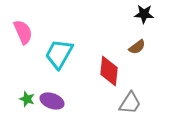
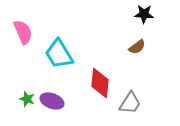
cyan trapezoid: rotated 60 degrees counterclockwise
red diamond: moved 9 px left, 12 px down
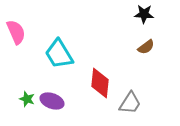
pink semicircle: moved 7 px left
brown semicircle: moved 9 px right
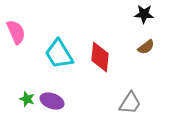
red diamond: moved 26 px up
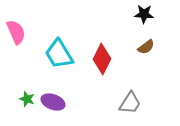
red diamond: moved 2 px right, 2 px down; rotated 20 degrees clockwise
purple ellipse: moved 1 px right, 1 px down
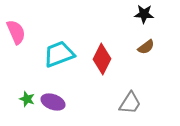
cyan trapezoid: rotated 100 degrees clockwise
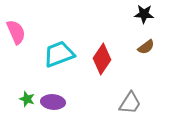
red diamond: rotated 8 degrees clockwise
purple ellipse: rotated 15 degrees counterclockwise
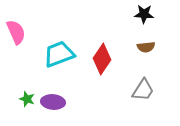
brown semicircle: rotated 30 degrees clockwise
gray trapezoid: moved 13 px right, 13 px up
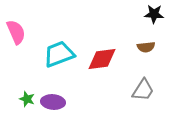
black star: moved 10 px right
red diamond: rotated 48 degrees clockwise
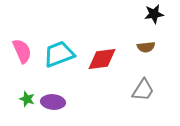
black star: rotated 12 degrees counterclockwise
pink semicircle: moved 6 px right, 19 px down
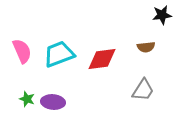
black star: moved 8 px right, 1 px down
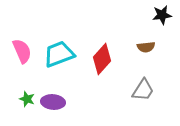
red diamond: rotated 40 degrees counterclockwise
